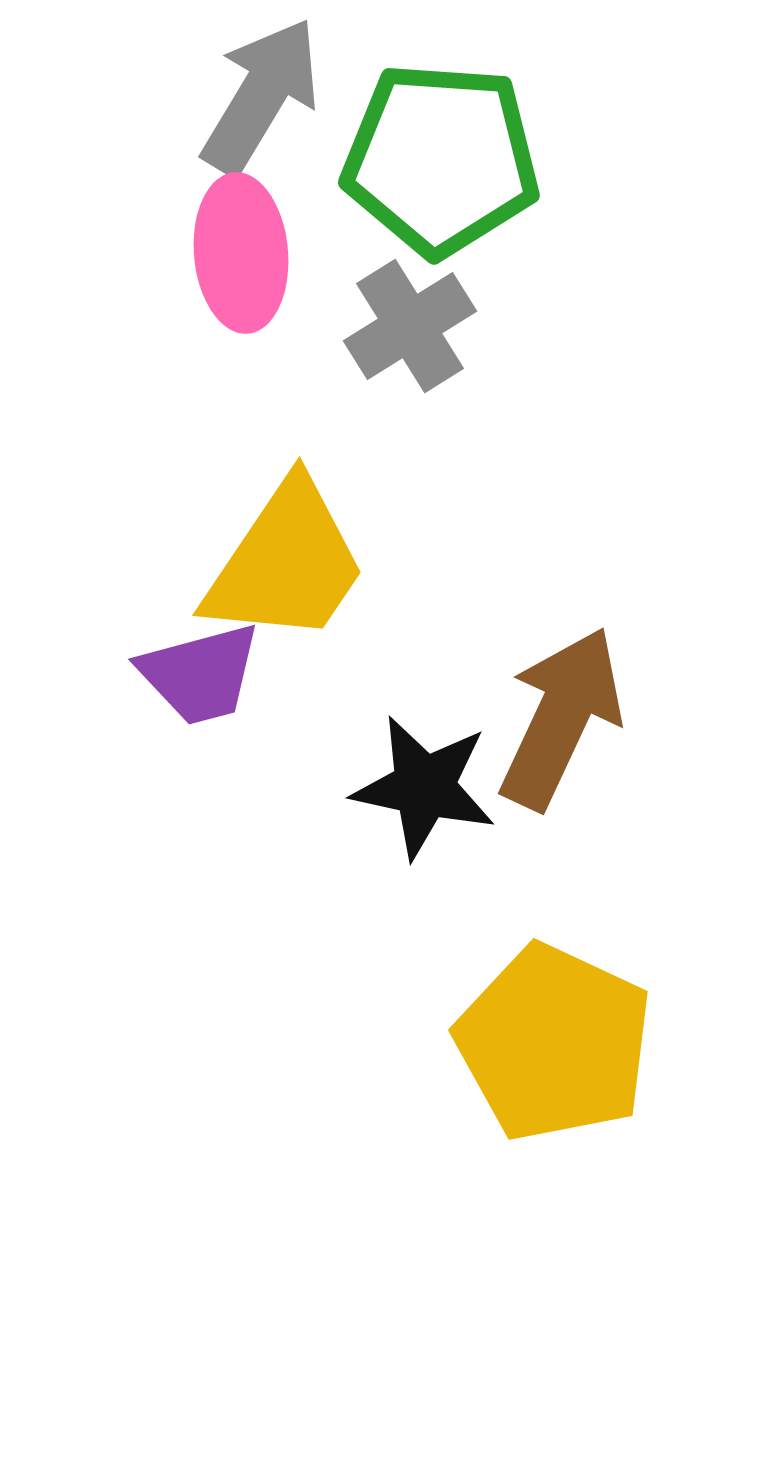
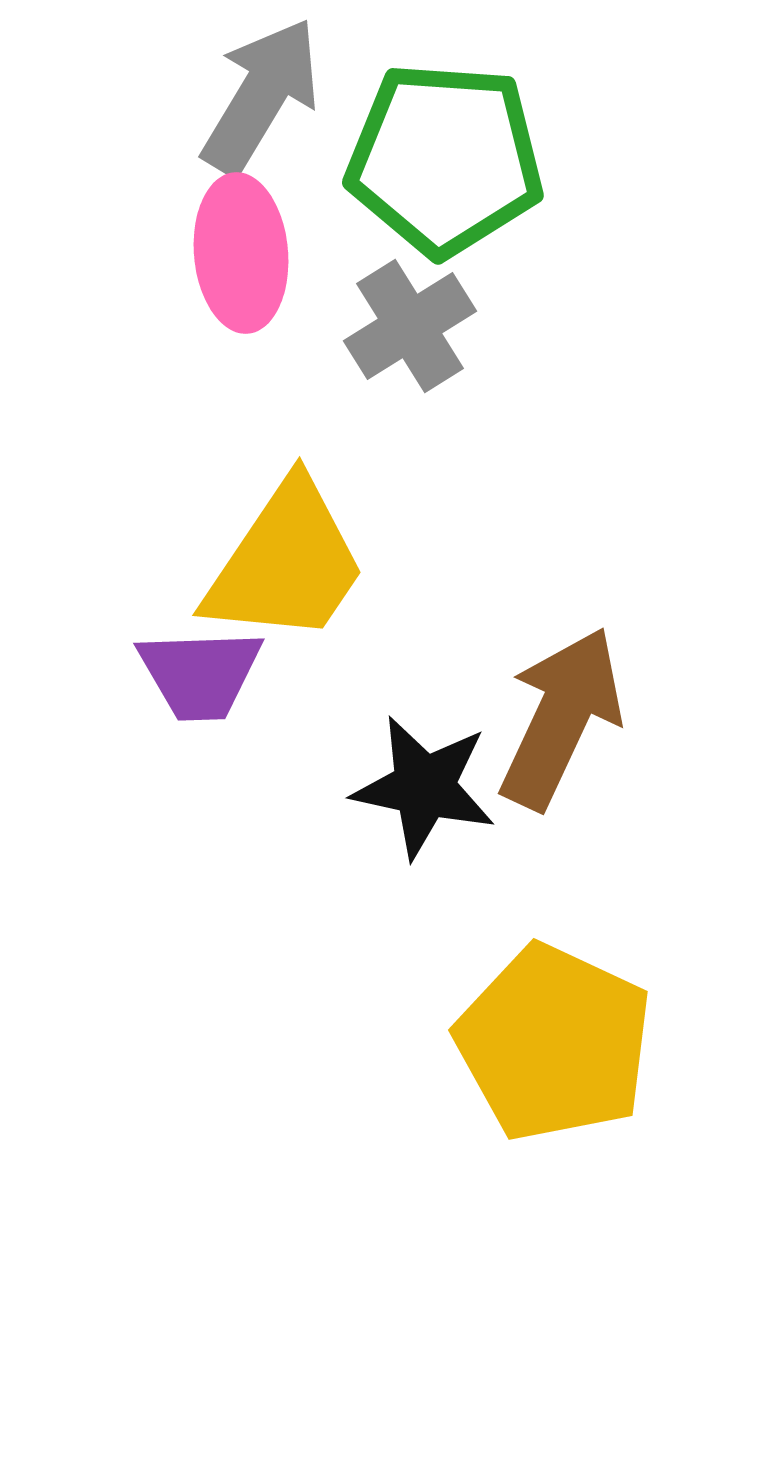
green pentagon: moved 4 px right
purple trapezoid: rotated 13 degrees clockwise
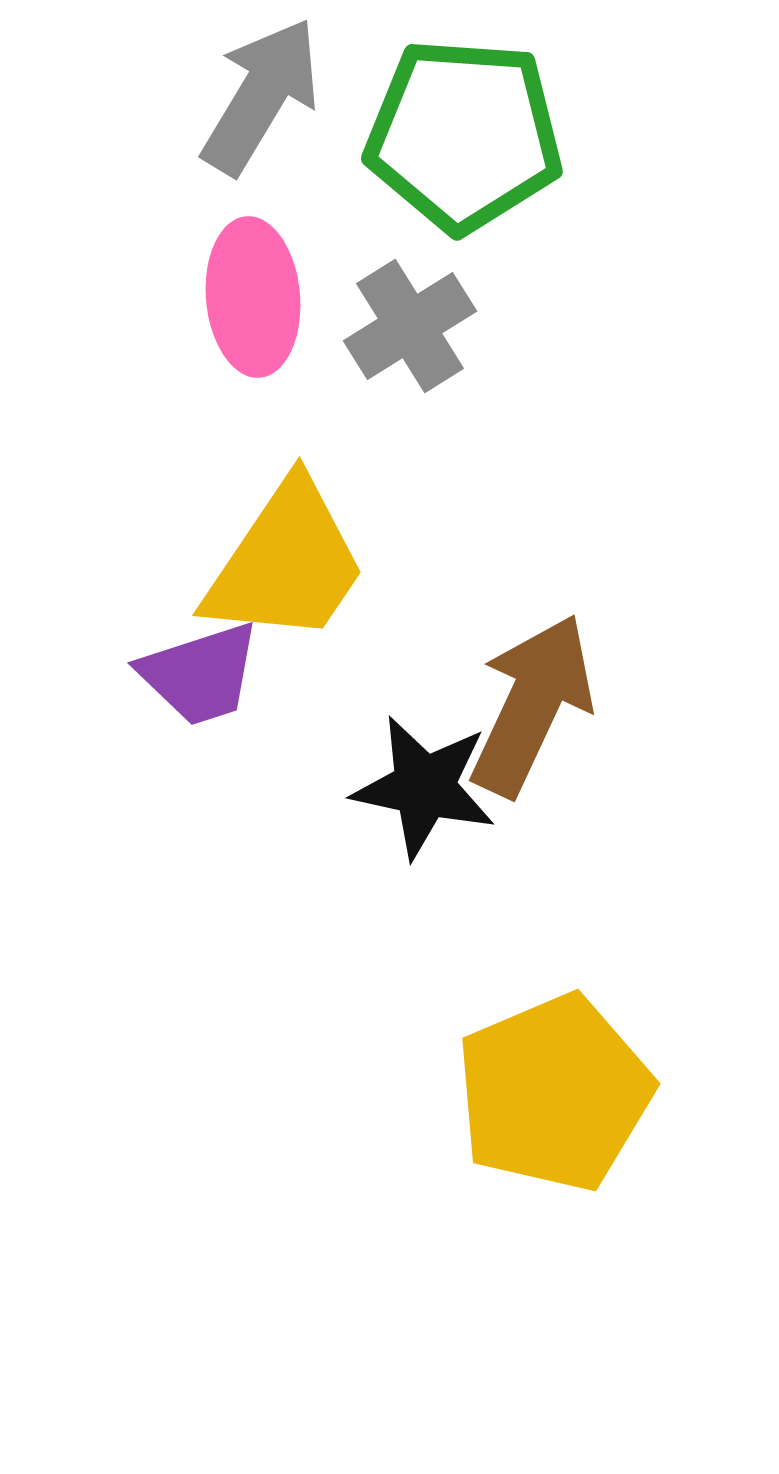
green pentagon: moved 19 px right, 24 px up
pink ellipse: moved 12 px right, 44 px down
purple trapezoid: rotated 16 degrees counterclockwise
brown arrow: moved 29 px left, 13 px up
yellow pentagon: moved 50 px down; rotated 24 degrees clockwise
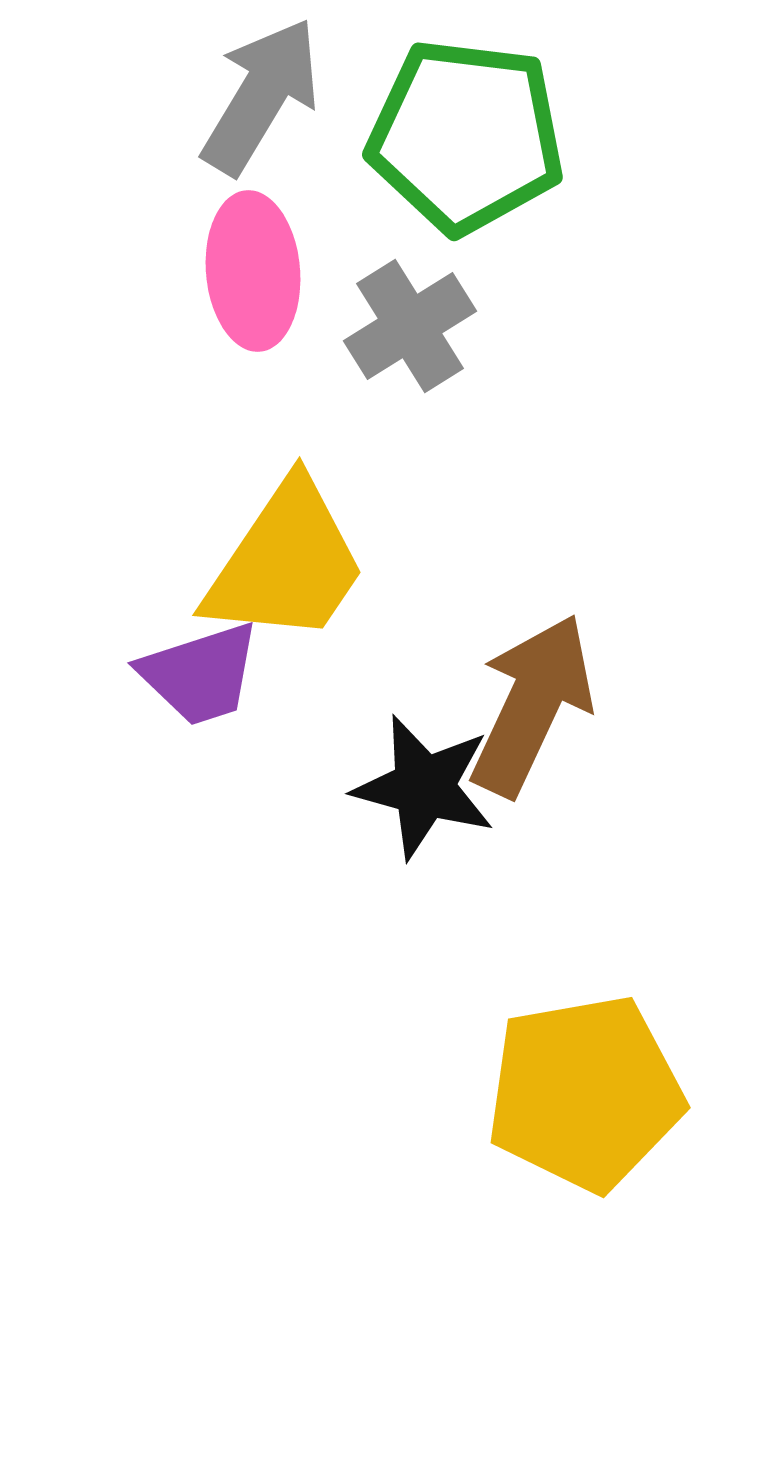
green pentagon: moved 2 px right, 1 px down; rotated 3 degrees clockwise
pink ellipse: moved 26 px up
black star: rotated 3 degrees clockwise
yellow pentagon: moved 31 px right; rotated 13 degrees clockwise
